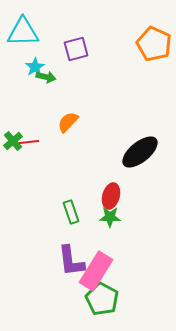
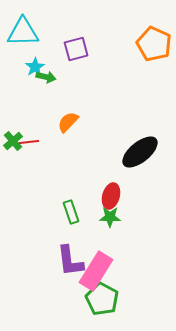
purple L-shape: moved 1 px left
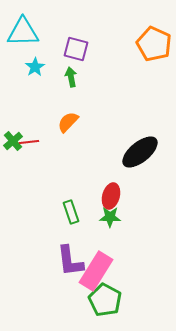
purple square: rotated 30 degrees clockwise
green arrow: moved 25 px right; rotated 114 degrees counterclockwise
green pentagon: moved 3 px right, 1 px down
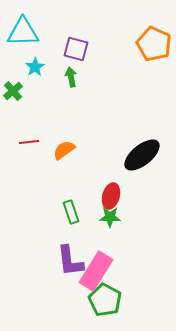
orange semicircle: moved 4 px left, 28 px down; rotated 10 degrees clockwise
green cross: moved 50 px up
black ellipse: moved 2 px right, 3 px down
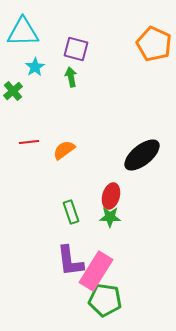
green pentagon: rotated 20 degrees counterclockwise
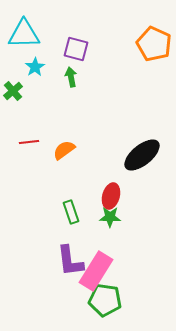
cyan triangle: moved 1 px right, 2 px down
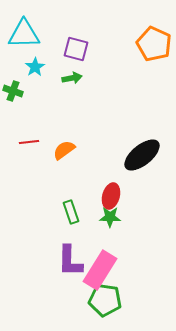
green arrow: moved 1 px right, 1 px down; rotated 90 degrees clockwise
green cross: rotated 30 degrees counterclockwise
purple L-shape: rotated 8 degrees clockwise
pink rectangle: moved 4 px right, 1 px up
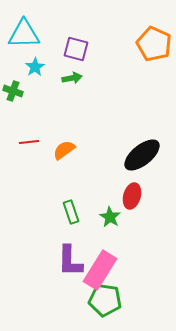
red ellipse: moved 21 px right
green star: rotated 30 degrees clockwise
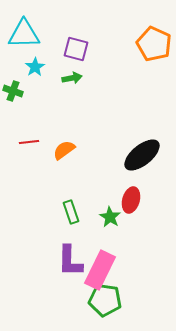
red ellipse: moved 1 px left, 4 px down
pink rectangle: rotated 6 degrees counterclockwise
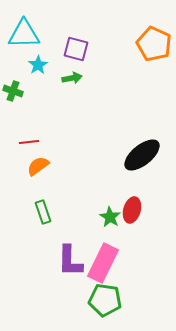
cyan star: moved 3 px right, 2 px up
orange semicircle: moved 26 px left, 16 px down
red ellipse: moved 1 px right, 10 px down
green rectangle: moved 28 px left
pink rectangle: moved 3 px right, 7 px up
